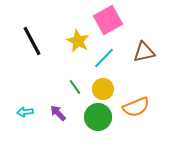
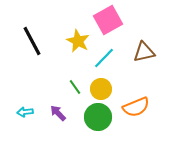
yellow circle: moved 2 px left
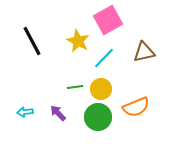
green line: rotated 63 degrees counterclockwise
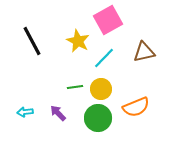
green circle: moved 1 px down
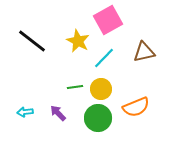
black line: rotated 24 degrees counterclockwise
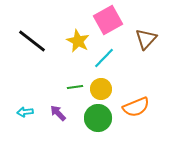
brown triangle: moved 2 px right, 13 px up; rotated 35 degrees counterclockwise
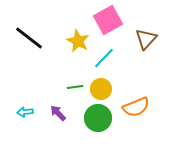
black line: moved 3 px left, 3 px up
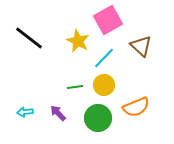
brown triangle: moved 5 px left, 7 px down; rotated 30 degrees counterclockwise
yellow circle: moved 3 px right, 4 px up
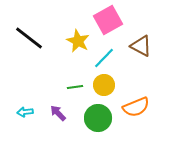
brown triangle: rotated 15 degrees counterclockwise
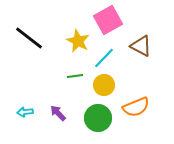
green line: moved 11 px up
